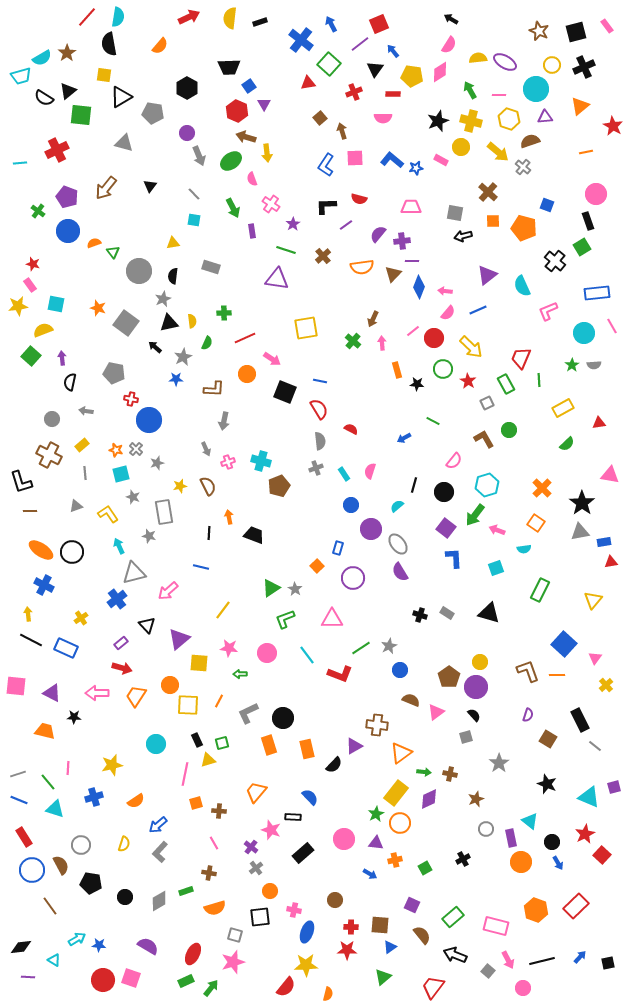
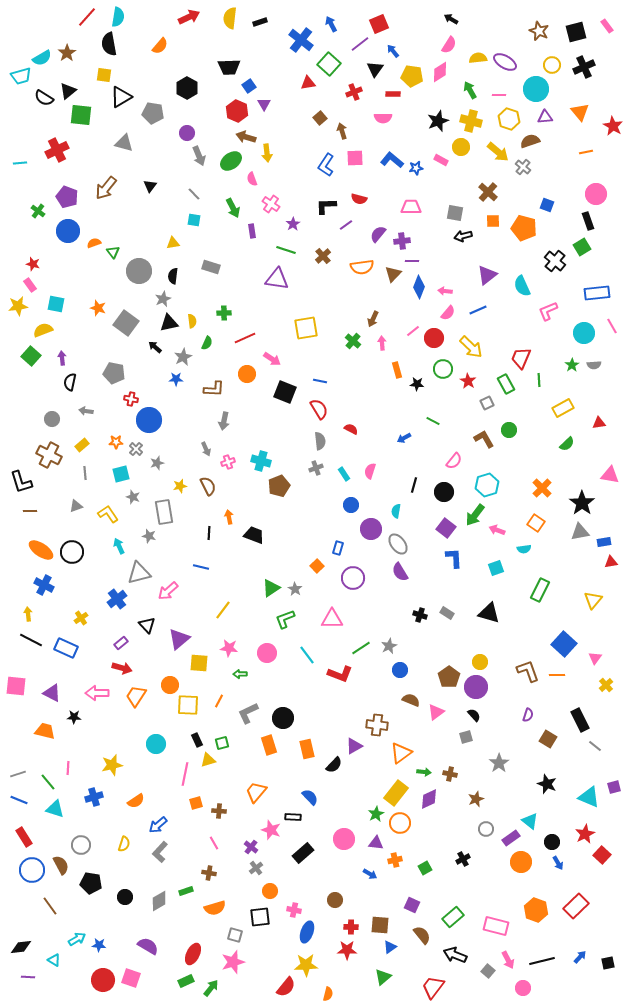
orange triangle at (580, 106): moved 6 px down; rotated 30 degrees counterclockwise
orange star at (116, 450): moved 8 px up; rotated 16 degrees counterclockwise
cyan semicircle at (397, 506): moved 1 px left, 5 px down; rotated 40 degrees counterclockwise
gray triangle at (134, 573): moved 5 px right
purple rectangle at (511, 838): rotated 66 degrees clockwise
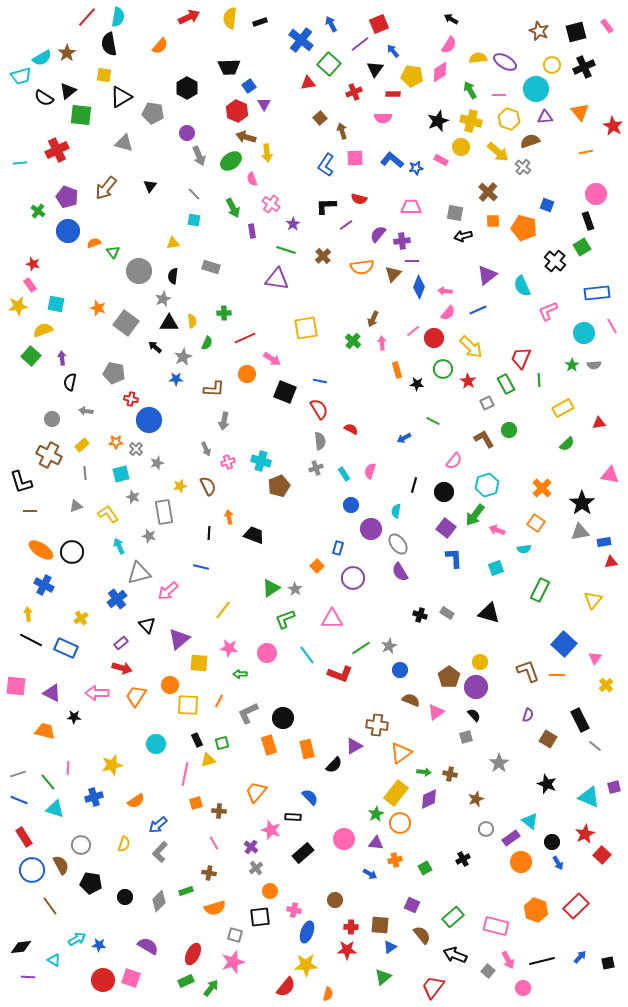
black triangle at (169, 323): rotated 12 degrees clockwise
gray diamond at (159, 901): rotated 15 degrees counterclockwise
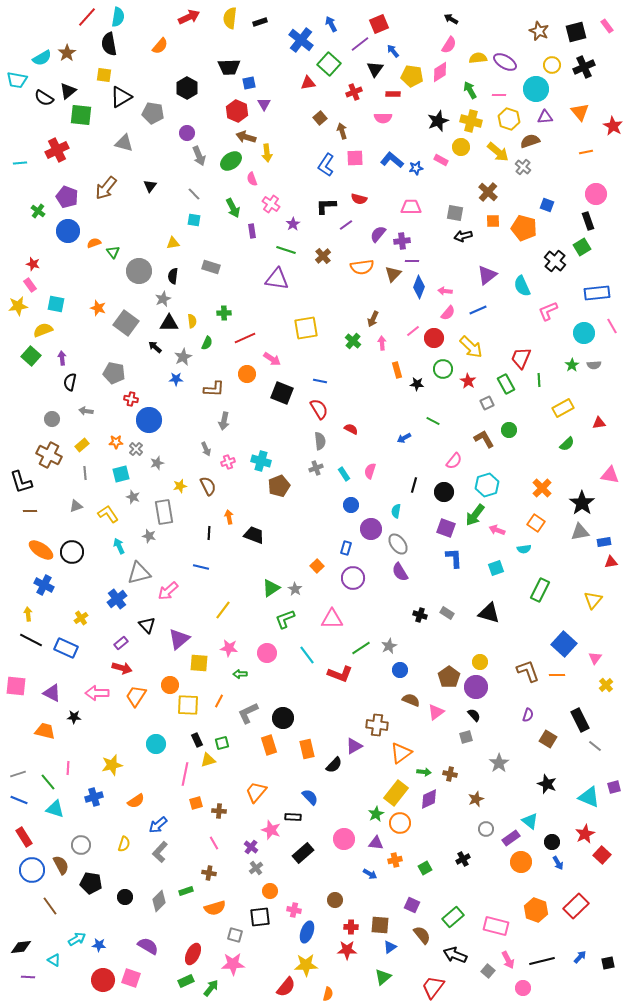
cyan trapezoid at (21, 76): moved 4 px left, 4 px down; rotated 25 degrees clockwise
blue square at (249, 86): moved 3 px up; rotated 24 degrees clockwise
black square at (285, 392): moved 3 px left, 1 px down
purple square at (446, 528): rotated 18 degrees counterclockwise
blue rectangle at (338, 548): moved 8 px right
pink star at (233, 962): moved 2 px down; rotated 15 degrees clockwise
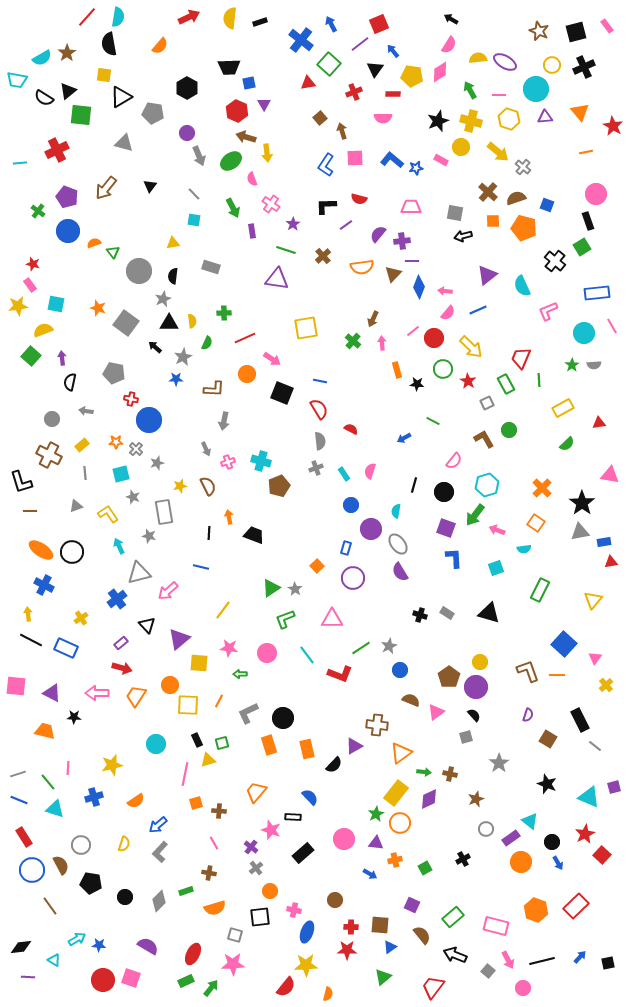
brown semicircle at (530, 141): moved 14 px left, 57 px down
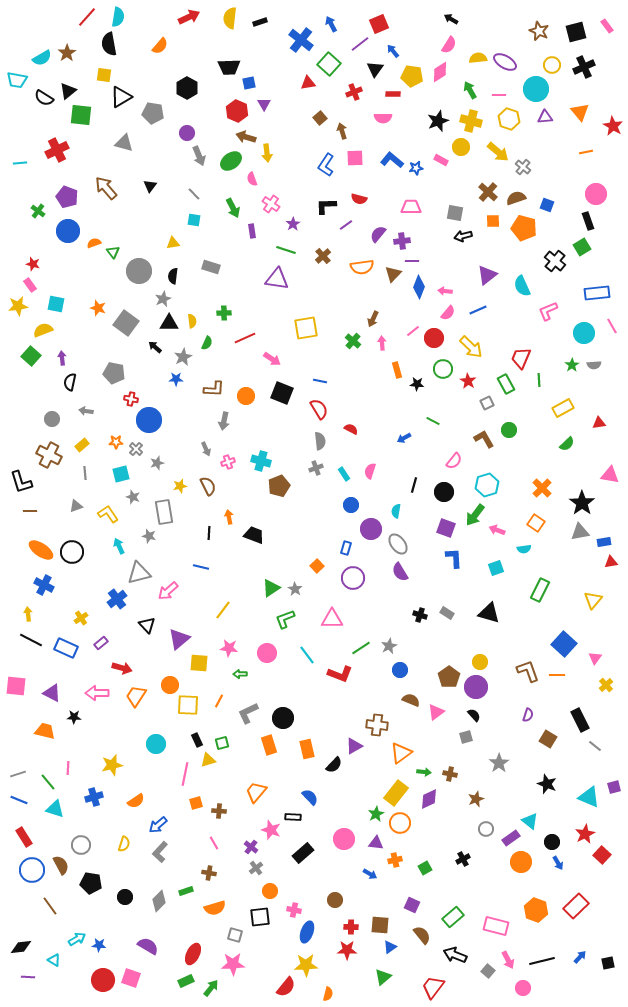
brown arrow at (106, 188): rotated 100 degrees clockwise
orange circle at (247, 374): moved 1 px left, 22 px down
purple rectangle at (121, 643): moved 20 px left
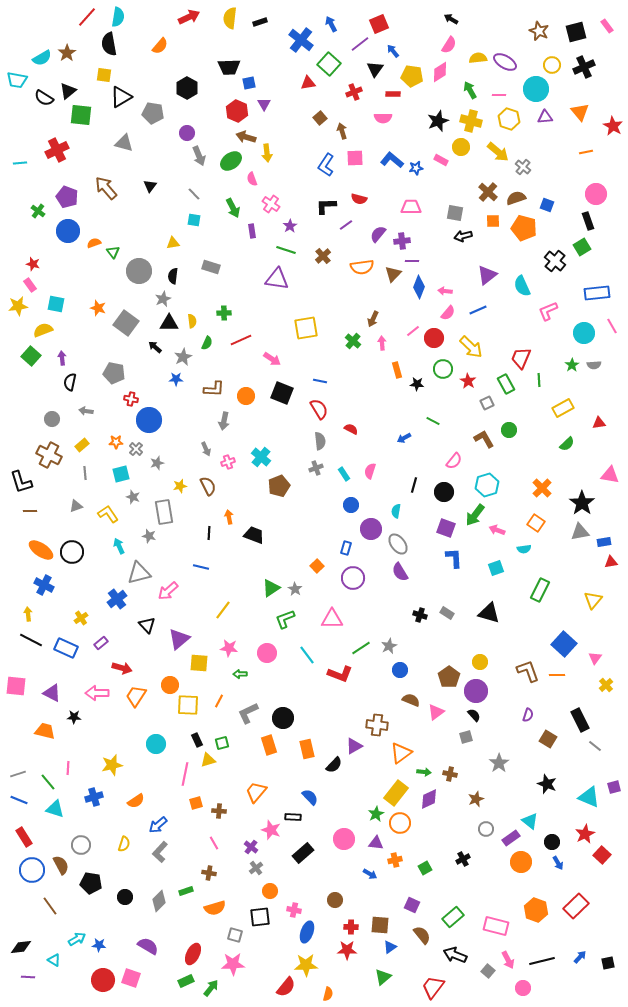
purple star at (293, 224): moved 3 px left, 2 px down
red line at (245, 338): moved 4 px left, 2 px down
cyan cross at (261, 461): moved 4 px up; rotated 24 degrees clockwise
purple circle at (476, 687): moved 4 px down
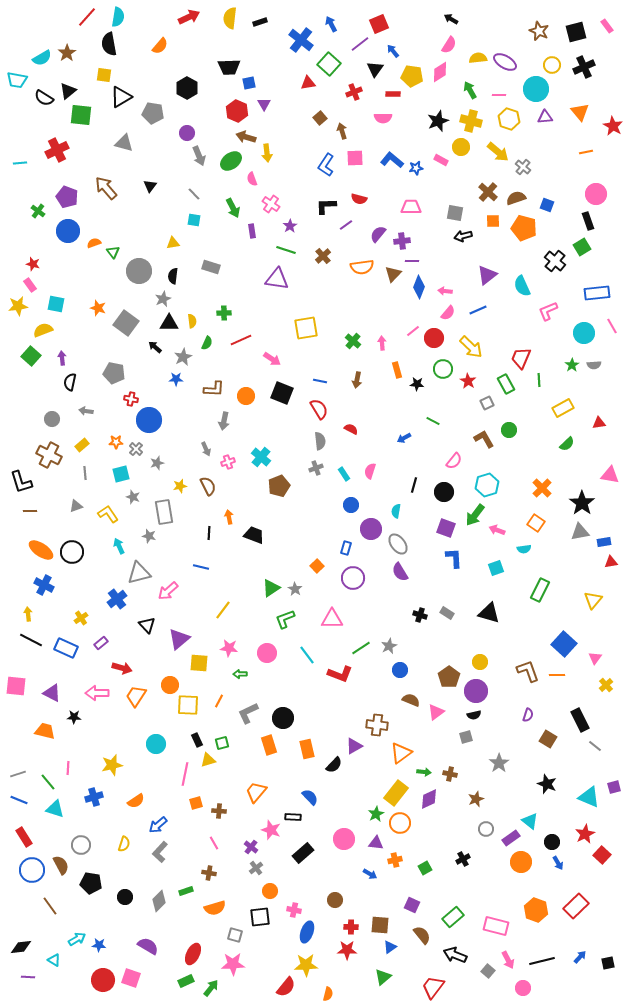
brown arrow at (373, 319): moved 16 px left, 61 px down; rotated 14 degrees counterclockwise
black semicircle at (474, 715): rotated 120 degrees clockwise
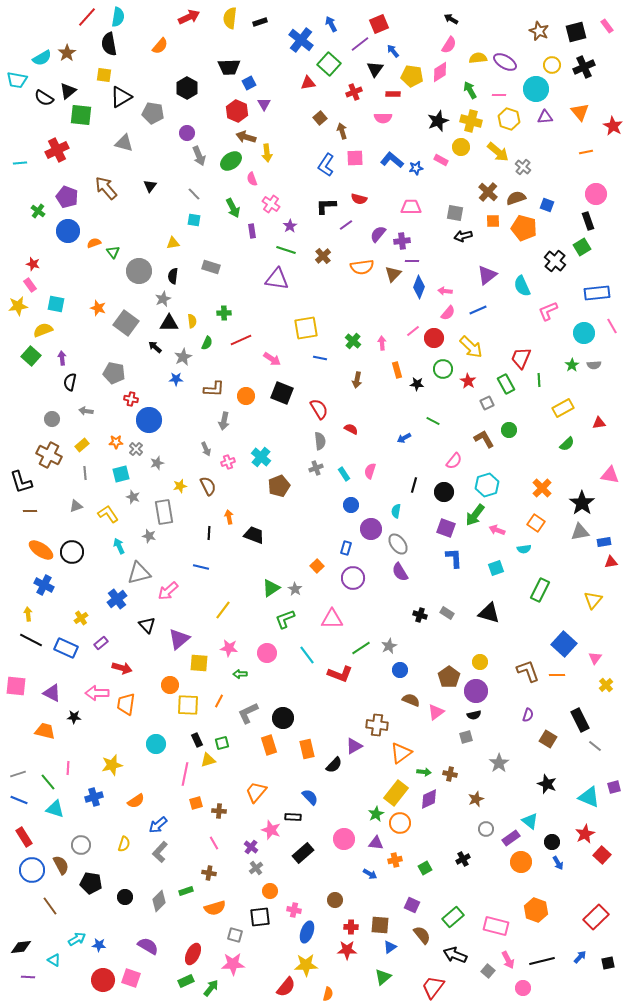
blue square at (249, 83): rotated 16 degrees counterclockwise
blue line at (320, 381): moved 23 px up
orange trapezoid at (136, 696): moved 10 px left, 8 px down; rotated 25 degrees counterclockwise
red rectangle at (576, 906): moved 20 px right, 11 px down
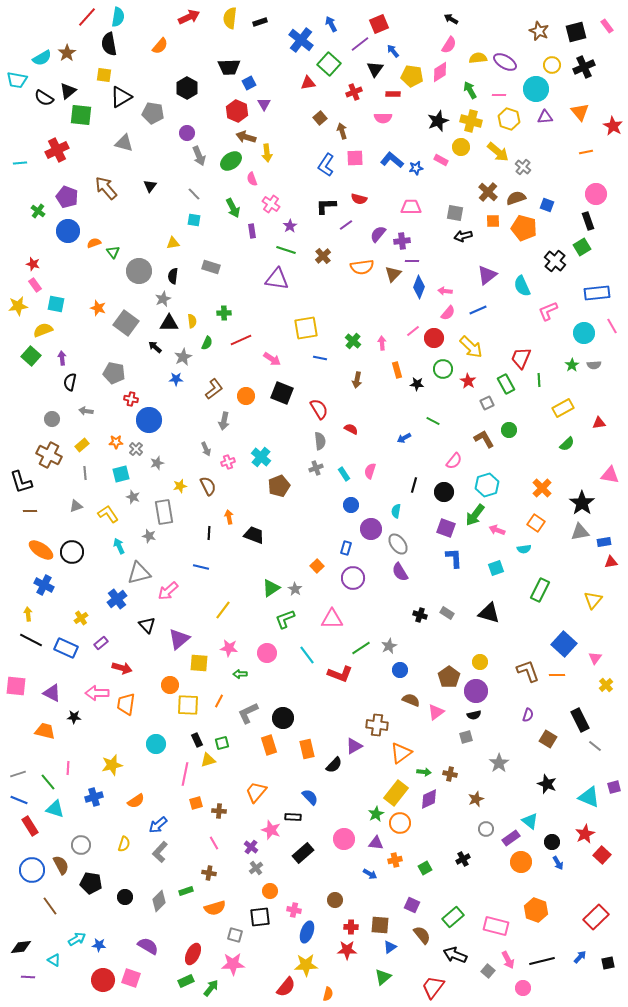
pink rectangle at (30, 285): moved 5 px right
brown L-shape at (214, 389): rotated 40 degrees counterclockwise
red rectangle at (24, 837): moved 6 px right, 11 px up
